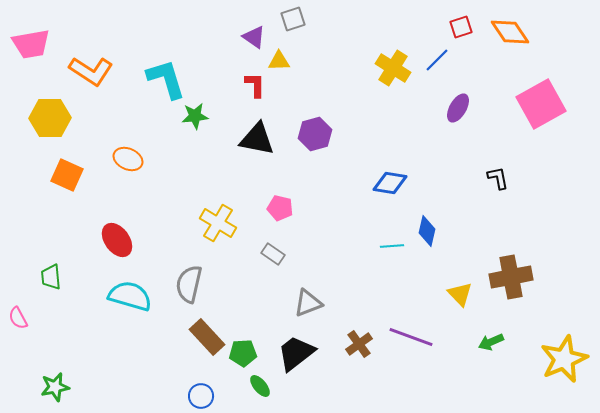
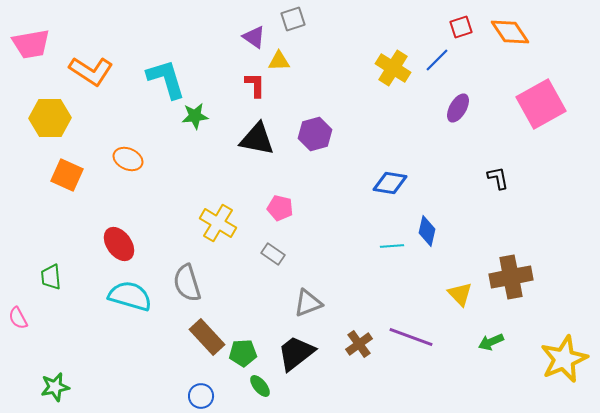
red ellipse at (117, 240): moved 2 px right, 4 px down
gray semicircle at (189, 284): moved 2 px left, 1 px up; rotated 30 degrees counterclockwise
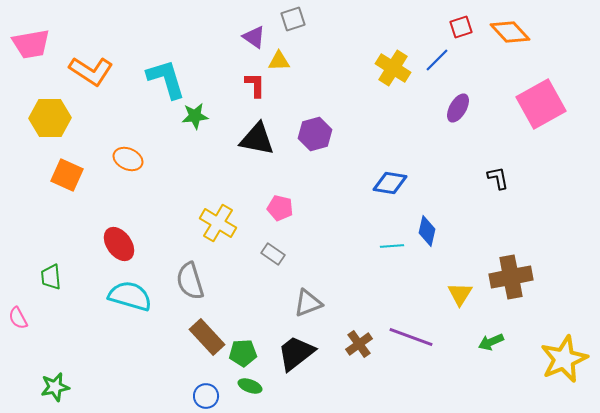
orange diamond at (510, 32): rotated 9 degrees counterclockwise
gray semicircle at (187, 283): moved 3 px right, 2 px up
yellow triangle at (460, 294): rotated 16 degrees clockwise
green ellipse at (260, 386): moved 10 px left; rotated 30 degrees counterclockwise
blue circle at (201, 396): moved 5 px right
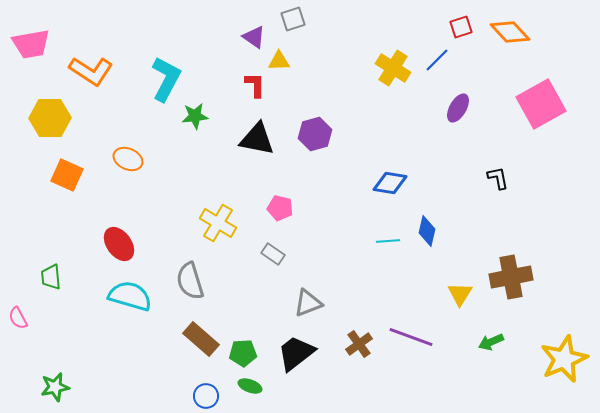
cyan L-shape at (166, 79): rotated 45 degrees clockwise
cyan line at (392, 246): moved 4 px left, 5 px up
brown rectangle at (207, 337): moved 6 px left, 2 px down; rotated 6 degrees counterclockwise
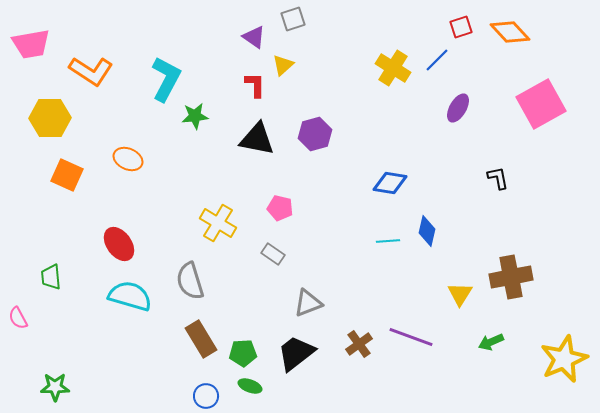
yellow triangle at (279, 61): moved 4 px right, 4 px down; rotated 40 degrees counterclockwise
brown rectangle at (201, 339): rotated 18 degrees clockwise
green star at (55, 387): rotated 12 degrees clockwise
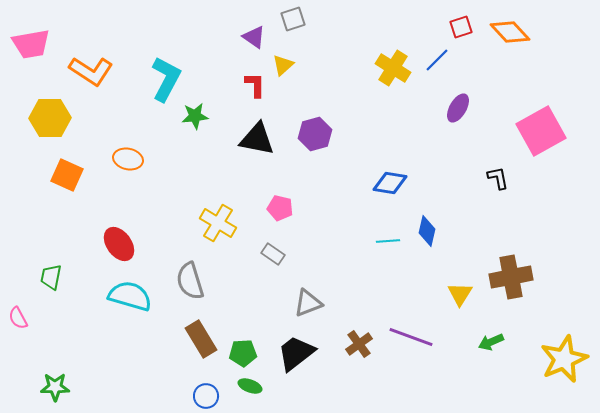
pink square at (541, 104): moved 27 px down
orange ellipse at (128, 159): rotated 12 degrees counterclockwise
green trapezoid at (51, 277): rotated 16 degrees clockwise
